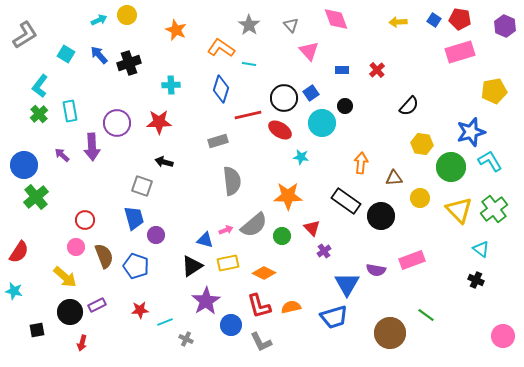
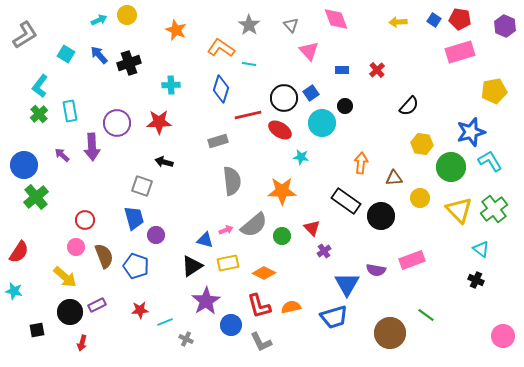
orange star at (288, 196): moved 6 px left, 5 px up
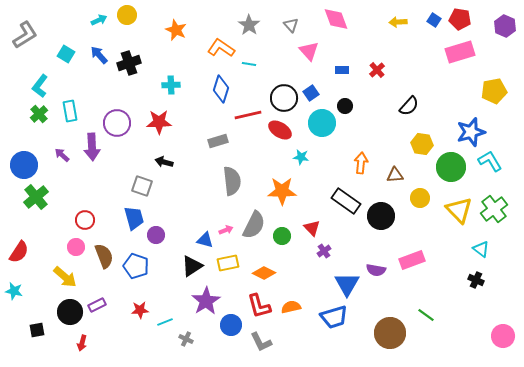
brown triangle at (394, 178): moved 1 px right, 3 px up
gray semicircle at (254, 225): rotated 24 degrees counterclockwise
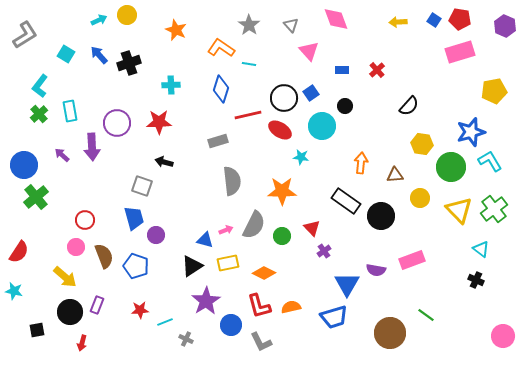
cyan circle at (322, 123): moved 3 px down
purple rectangle at (97, 305): rotated 42 degrees counterclockwise
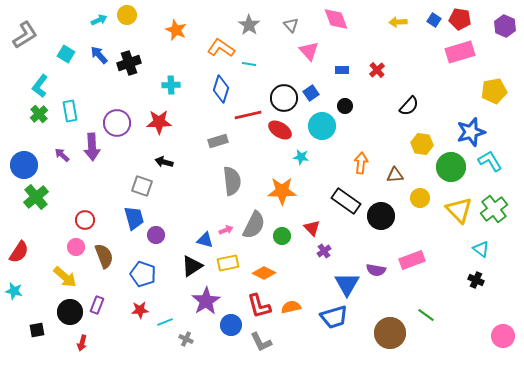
blue pentagon at (136, 266): moved 7 px right, 8 px down
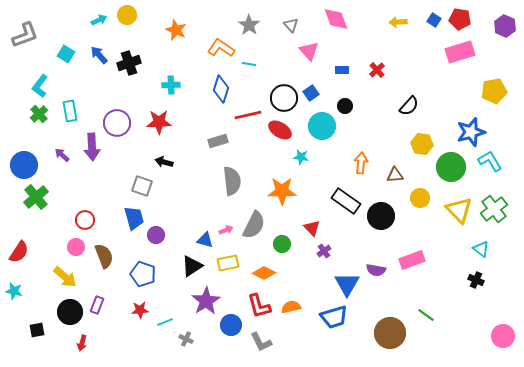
gray L-shape at (25, 35): rotated 12 degrees clockwise
green circle at (282, 236): moved 8 px down
